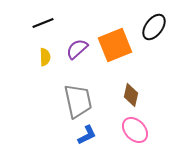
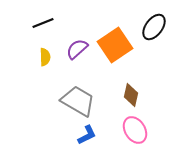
orange square: rotated 12 degrees counterclockwise
gray trapezoid: rotated 48 degrees counterclockwise
pink ellipse: rotated 12 degrees clockwise
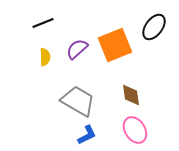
orange square: rotated 12 degrees clockwise
brown diamond: rotated 20 degrees counterclockwise
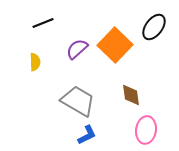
orange square: rotated 24 degrees counterclockwise
yellow semicircle: moved 10 px left, 5 px down
pink ellipse: moved 11 px right; rotated 40 degrees clockwise
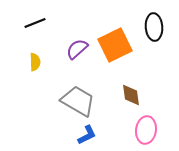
black line: moved 8 px left
black ellipse: rotated 40 degrees counterclockwise
orange square: rotated 20 degrees clockwise
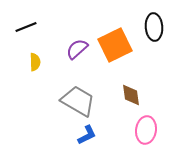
black line: moved 9 px left, 4 px down
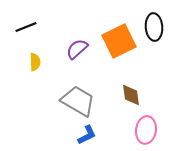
orange square: moved 4 px right, 4 px up
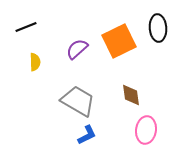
black ellipse: moved 4 px right, 1 px down
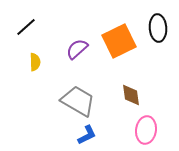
black line: rotated 20 degrees counterclockwise
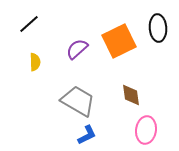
black line: moved 3 px right, 3 px up
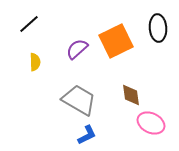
orange square: moved 3 px left
gray trapezoid: moved 1 px right, 1 px up
pink ellipse: moved 5 px right, 7 px up; rotated 72 degrees counterclockwise
